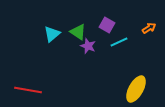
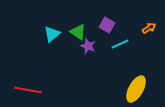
cyan line: moved 1 px right, 2 px down
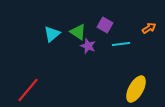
purple square: moved 2 px left
cyan line: moved 1 px right; rotated 18 degrees clockwise
red line: rotated 60 degrees counterclockwise
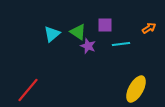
purple square: rotated 28 degrees counterclockwise
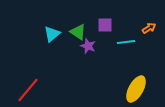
cyan line: moved 5 px right, 2 px up
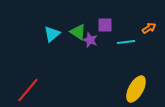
purple star: moved 2 px right, 6 px up
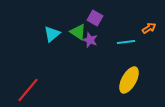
purple square: moved 10 px left, 7 px up; rotated 28 degrees clockwise
yellow ellipse: moved 7 px left, 9 px up
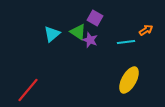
orange arrow: moved 3 px left, 2 px down
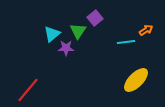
purple square: rotated 21 degrees clockwise
green triangle: moved 1 px up; rotated 30 degrees clockwise
purple star: moved 24 px left, 8 px down; rotated 21 degrees counterclockwise
yellow ellipse: moved 7 px right; rotated 16 degrees clockwise
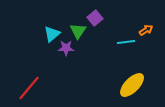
yellow ellipse: moved 4 px left, 5 px down
red line: moved 1 px right, 2 px up
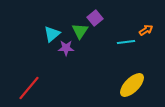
green triangle: moved 2 px right
